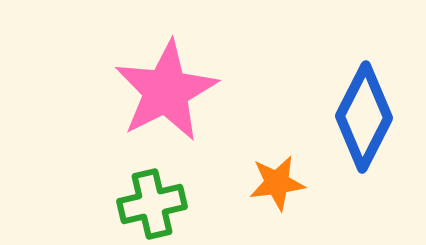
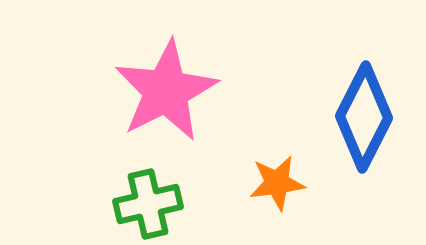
green cross: moved 4 px left
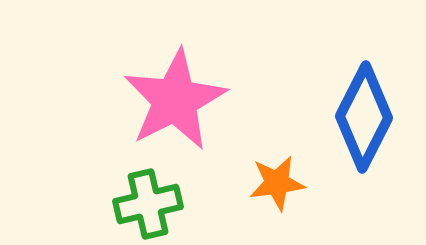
pink star: moved 9 px right, 9 px down
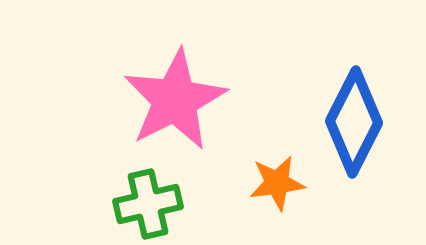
blue diamond: moved 10 px left, 5 px down
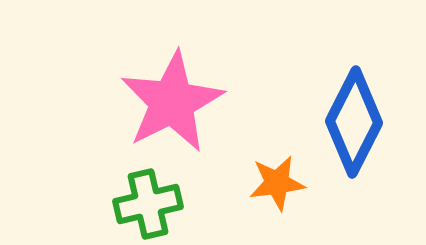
pink star: moved 3 px left, 2 px down
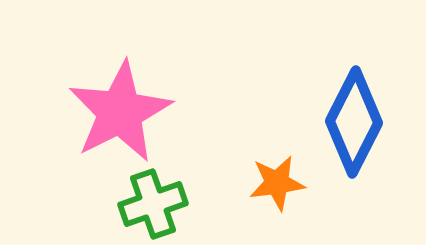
pink star: moved 52 px left, 10 px down
green cross: moved 5 px right; rotated 6 degrees counterclockwise
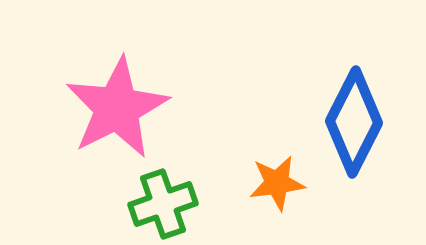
pink star: moved 3 px left, 4 px up
green cross: moved 10 px right
